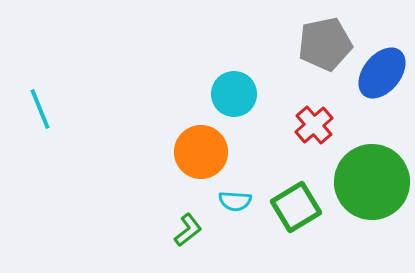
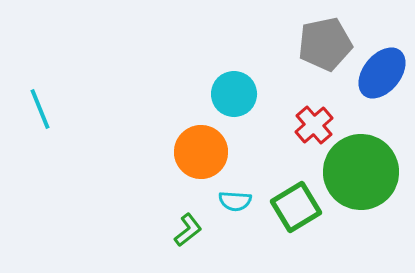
green circle: moved 11 px left, 10 px up
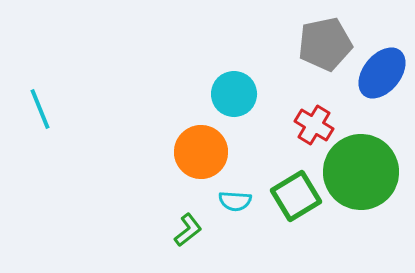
red cross: rotated 18 degrees counterclockwise
green square: moved 11 px up
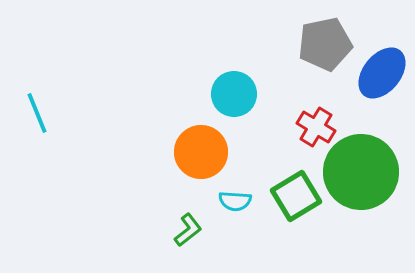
cyan line: moved 3 px left, 4 px down
red cross: moved 2 px right, 2 px down
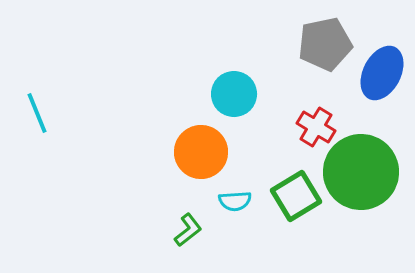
blue ellipse: rotated 12 degrees counterclockwise
cyan semicircle: rotated 8 degrees counterclockwise
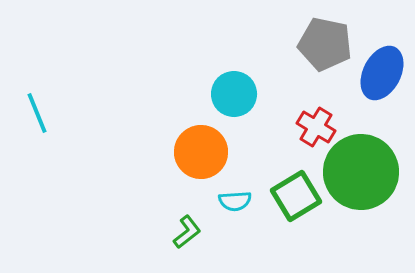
gray pentagon: rotated 24 degrees clockwise
green L-shape: moved 1 px left, 2 px down
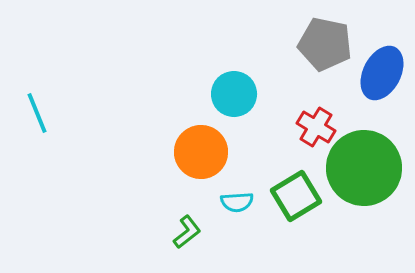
green circle: moved 3 px right, 4 px up
cyan semicircle: moved 2 px right, 1 px down
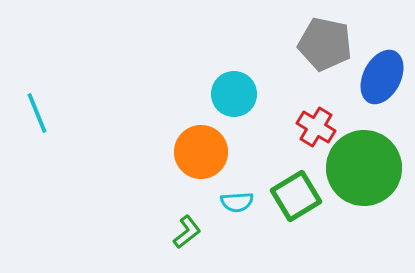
blue ellipse: moved 4 px down
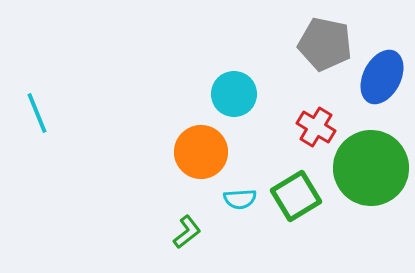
green circle: moved 7 px right
cyan semicircle: moved 3 px right, 3 px up
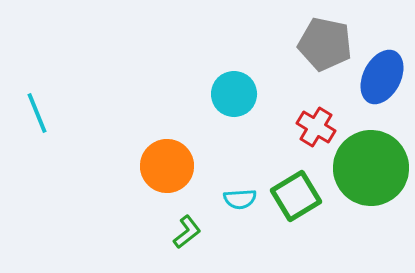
orange circle: moved 34 px left, 14 px down
